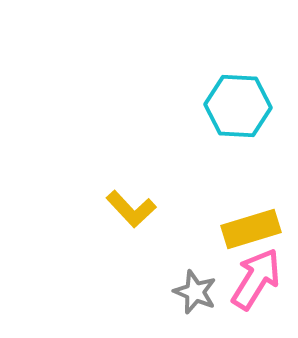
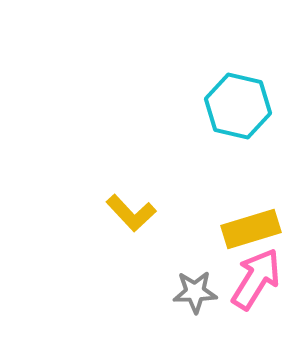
cyan hexagon: rotated 10 degrees clockwise
yellow L-shape: moved 4 px down
gray star: rotated 24 degrees counterclockwise
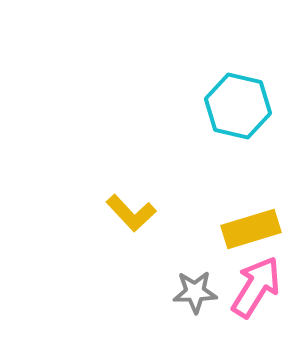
pink arrow: moved 8 px down
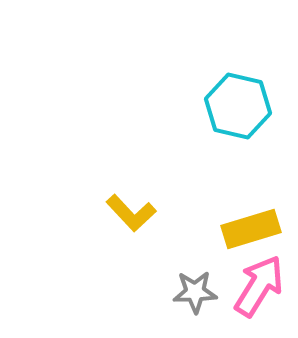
pink arrow: moved 3 px right, 1 px up
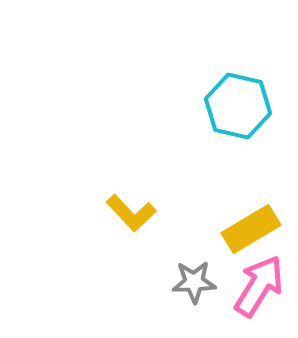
yellow rectangle: rotated 14 degrees counterclockwise
gray star: moved 1 px left, 10 px up
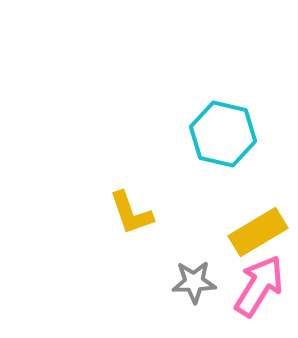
cyan hexagon: moved 15 px left, 28 px down
yellow L-shape: rotated 24 degrees clockwise
yellow rectangle: moved 7 px right, 3 px down
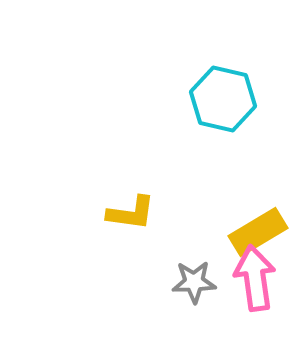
cyan hexagon: moved 35 px up
yellow L-shape: rotated 63 degrees counterclockwise
pink arrow: moved 4 px left, 8 px up; rotated 40 degrees counterclockwise
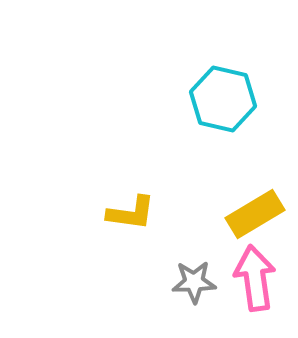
yellow rectangle: moved 3 px left, 18 px up
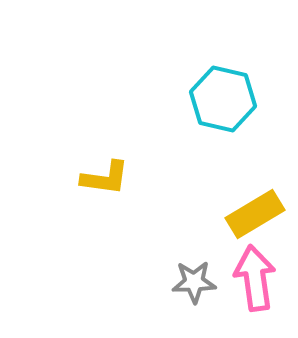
yellow L-shape: moved 26 px left, 35 px up
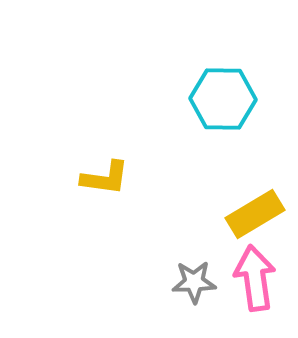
cyan hexagon: rotated 12 degrees counterclockwise
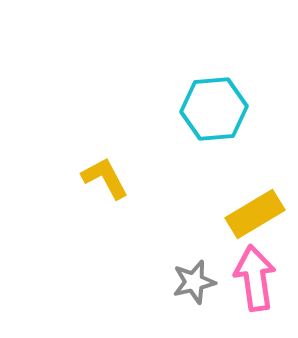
cyan hexagon: moved 9 px left, 10 px down; rotated 6 degrees counterclockwise
yellow L-shape: rotated 126 degrees counterclockwise
gray star: rotated 12 degrees counterclockwise
